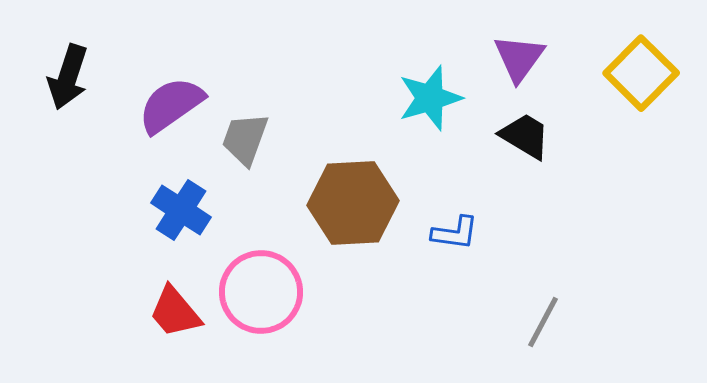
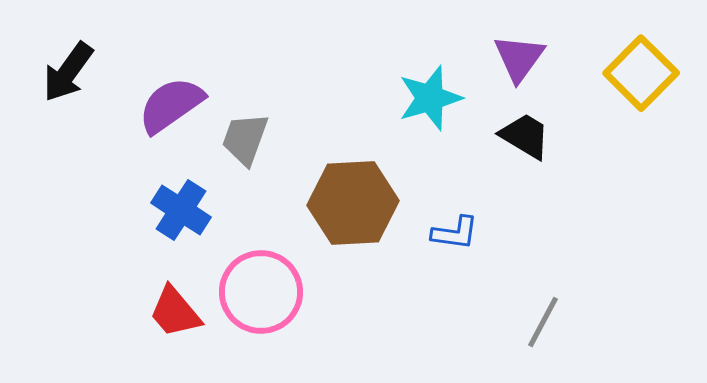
black arrow: moved 5 px up; rotated 18 degrees clockwise
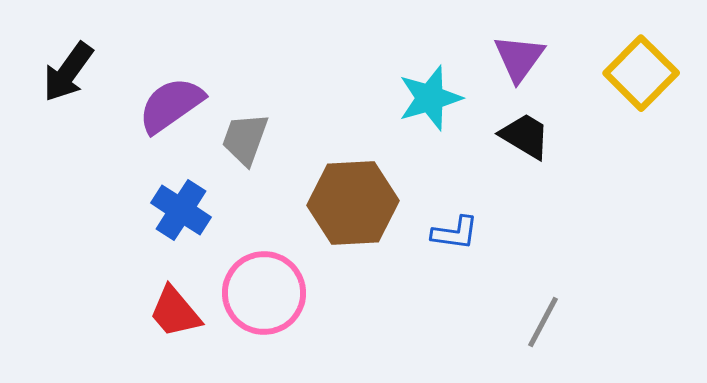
pink circle: moved 3 px right, 1 px down
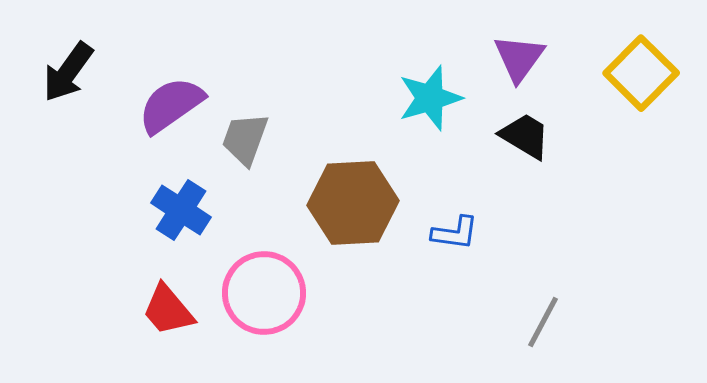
red trapezoid: moved 7 px left, 2 px up
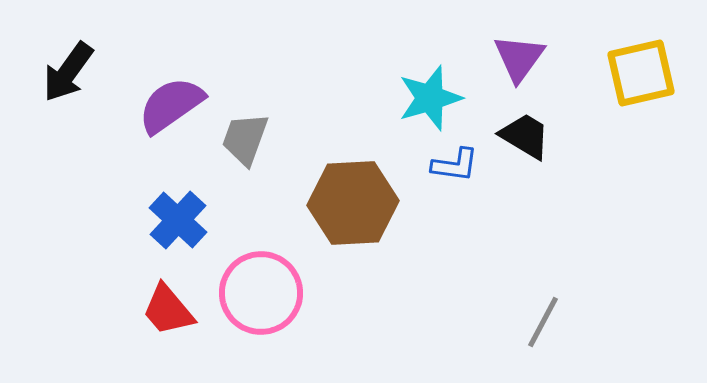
yellow square: rotated 32 degrees clockwise
blue cross: moved 3 px left, 10 px down; rotated 10 degrees clockwise
blue L-shape: moved 68 px up
pink circle: moved 3 px left
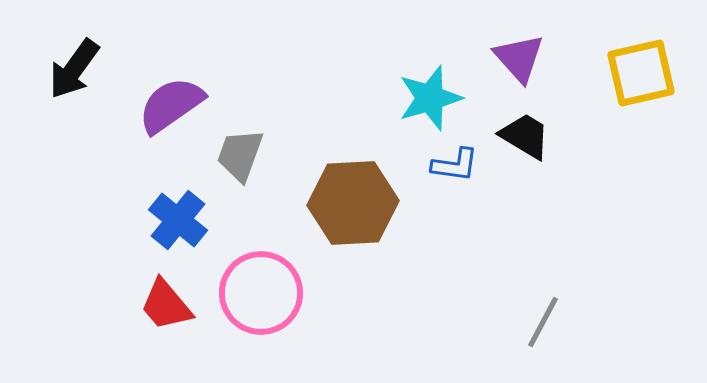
purple triangle: rotated 18 degrees counterclockwise
black arrow: moved 6 px right, 3 px up
gray trapezoid: moved 5 px left, 16 px down
blue cross: rotated 4 degrees counterclockwise
red trapezoid: moved 2 px left, 5 px up
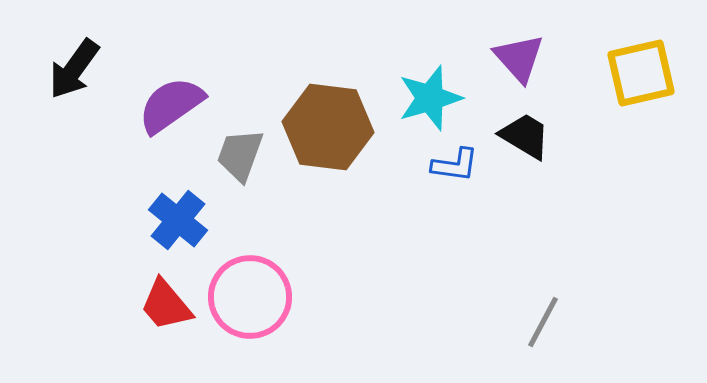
brown hexagon: moved 25 px left, 76 px up; rotated 10 degrees clockwise
pink circle: moved 11 px left, 4 px down
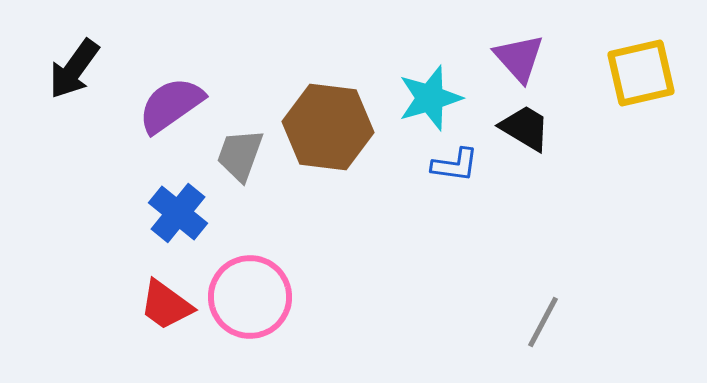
black trapezoid: moved 8 px up
blue cross: moved 7 px up
red trapezoid: rotated 14 degrees counterclockwise
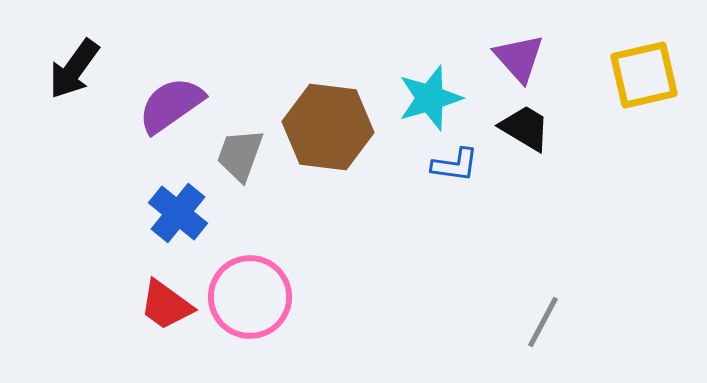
yellow square: moved 3 px right, 2 px down
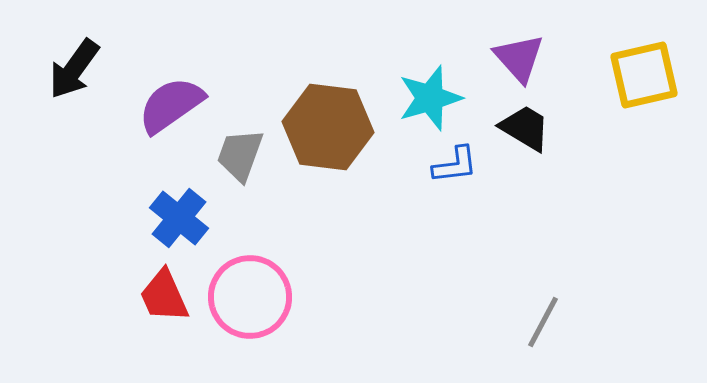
blue L-shape: rotated 15 degrees counterclockwise
blue cross: moved 1 px right, 5 px down
red trapezoid: moved 2 px left, 9 px up; rotated 30 degrees clockwise
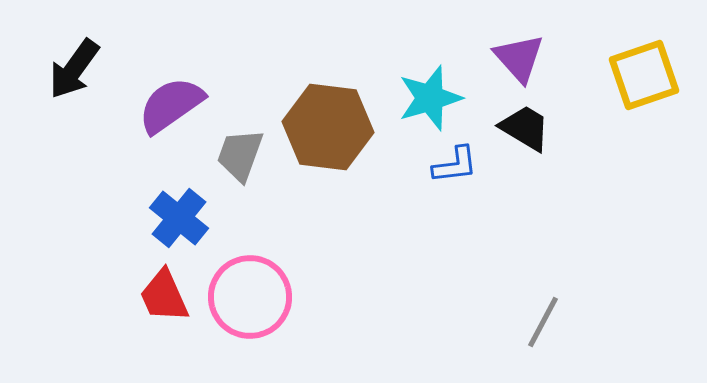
yellow square: rotated 6 degrees counterclockwise
